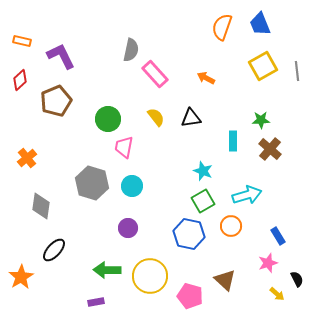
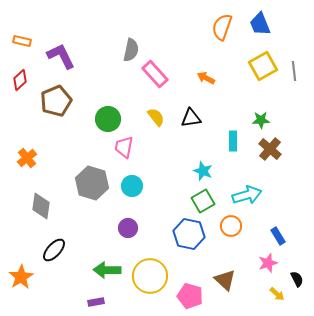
gray line: moved 3 px left
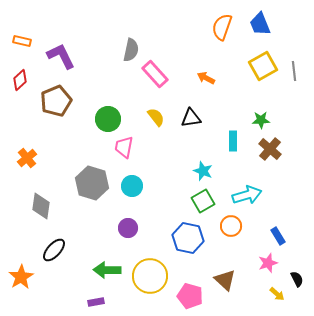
blue hexagon: moved 1 px left, 4 px down
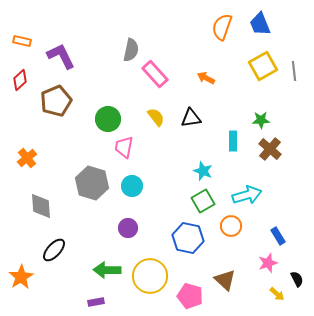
gray diamond: rotated 12 degrees counterclockwise
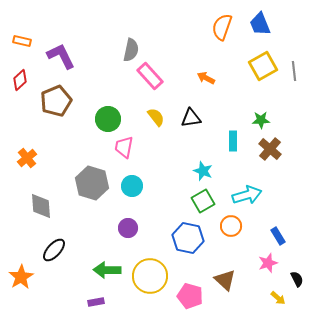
pink rectangle: moved 5 px left, 2 px down
yellow arrow: moved 1 px right, 4 px down
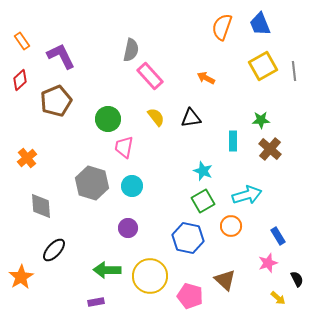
orange rectangle: rotated 42 degrees clockwise
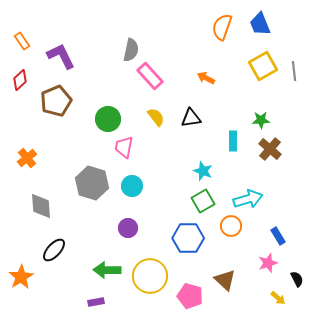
cyan arrow: moved 1 px right, 4 px down
blue hexagon: rotated 12 degrees counterclockwise
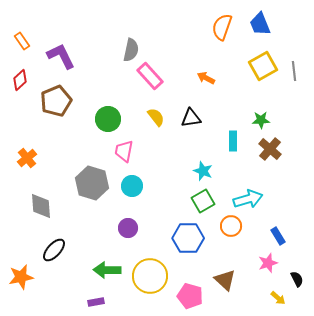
pink trapezoid: moved 4 px down
orange star: rotated 20 degrees clockwise
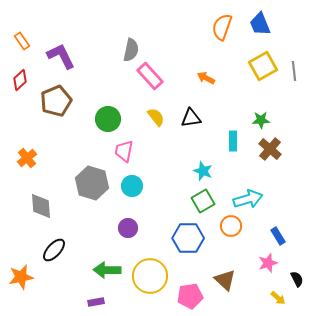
pink pentagon: rotated 25 degrees counterclockwise
